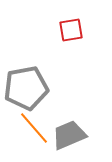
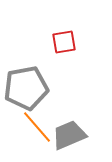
red square: moved 7 px left, 12 px down
orange line: moved 3 px right, 1 px up
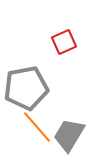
red square: rotated 15 degrees counterclockwise
gray trapezoid: rotated 36 degrees counterclockwise
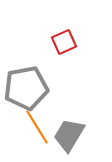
orange line: rotated 9 degrees clockwise
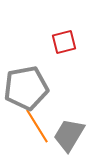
red square: rotated 10 degrees clockwise
orange line: moved 1 px up
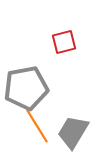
gray trapezoid: moved 4 px right, 3 px up
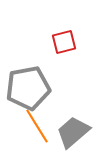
gray pentagon: moved 2 px right
gray trapezoid: rotated 18 degrees clockwise
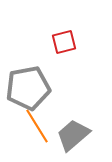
gray trapezoid: moved 3 px down
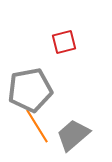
gray pentagon: moved 2 px right, 2 px down
